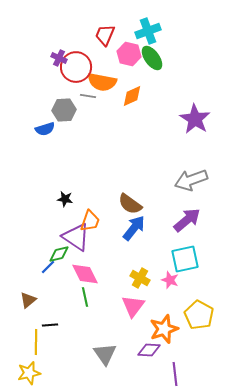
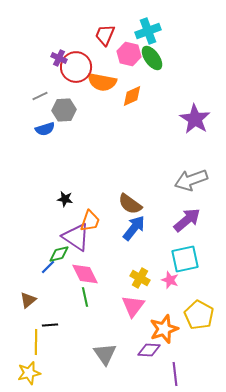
gray line: moved 48 px left; rotated 35 degrees counterclockwise
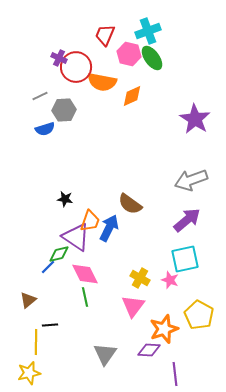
blue arrow: moved 25 px left; rotated 12 degrees counterclockwise
gray triangle: rotated 10 degrees clockwise
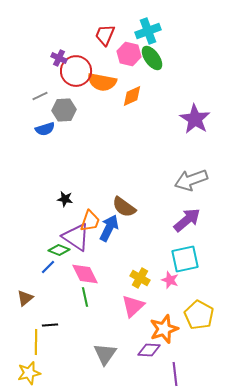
red circle: moved 4 px down
brown semicircle: moved 6 px left, 3 px down
green diamond: moved 4 px up; rotated 35 degrees clockwise
brown triangle: moved 3 px left, 2 px up
pink triangle: rotated 10 degrees clockwise
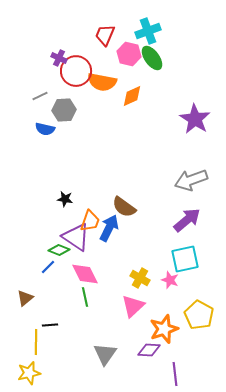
blue semicircle: rotated 30 degrees clockwise
